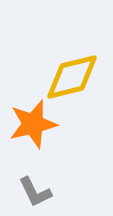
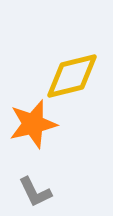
yellow diamond: moved 1 px up
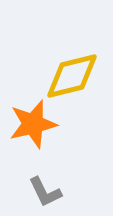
gray L-shape: moved 10 px right
